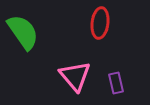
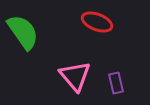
red ellipse: moved 3 px left, 1 px up; rotated 76 degrees counterclockwise
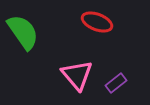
pink triangle: moved 2 px right, 1 px up
purple rectangle: rotated 65 degrees clockwise
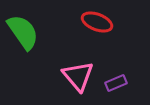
pink triangle: moved 1 px right, 1 px down
purple rectangle: rotated 15 degrees clockwise
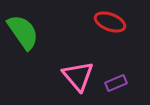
red ellipse: moved 13 px right
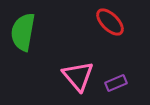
red ellipse: rotated 24 degrees clockwise
green semicircle: rotated 135 degrees counterclockwise
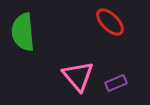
green semicircle: rotated 15 degrees counterclockwise
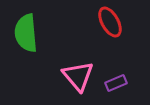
red ellipse: rotated 16 degrees clockwise
green semicircle: moved 3 px right, 1 px down
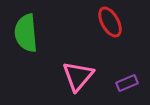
pink triangle: rotated 20 degrees clockwise
purple rectangle: moved 11 px right
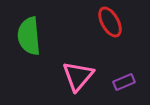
green semicircle: moved 3 px right, 3 px down
purple rectangle: moved 3 px left, 1 px up
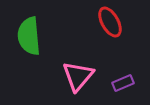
purple rectangle: moved 1 px left, 1 px down
